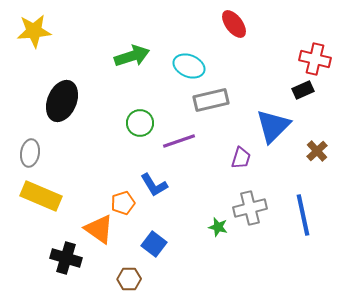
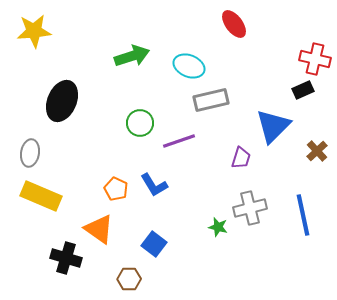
orange pentagon: moved 7 px left, 14 px up; rotated 30 degrees counterclockwise
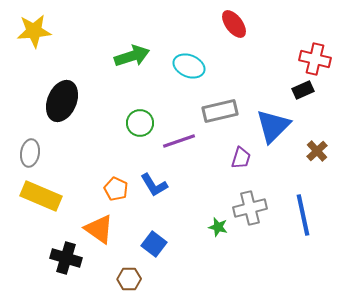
gray rectangle: moved 9 px right, 11 px down
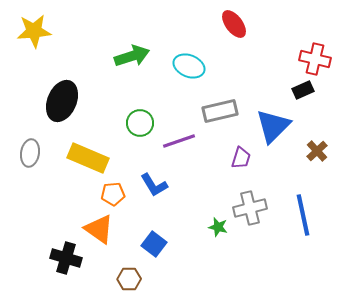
orange pentagon: moved 3 px left, 5 px down; rotated 30 degrees counterclockwise
yellow rectangle: moved 47 px right, 38 px up
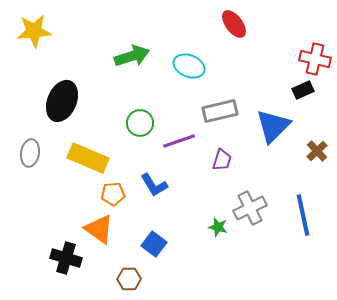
purple trapezoid: moved 19 px left, 2 px down
gray cross: rotated 12 degrees counterclockwise
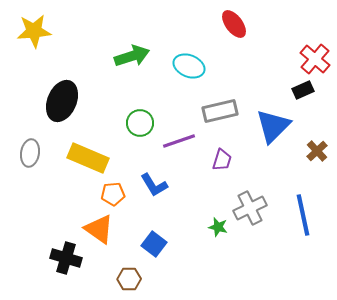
red cross: rotated 28 degrees clockwise
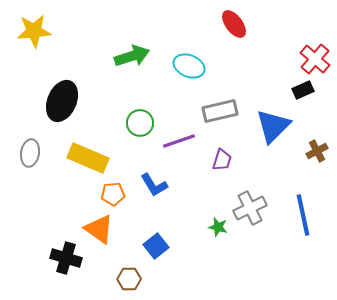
brown cross: rotated 15 degrees clockwise
blue square: moved 2 px right, 2 px down; rotated 15 degrees clockwise
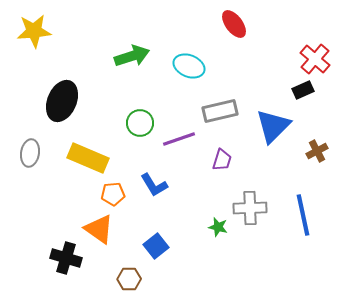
purple line: moved 2 px up
gray cross: rotated 24 degrees clockwise
